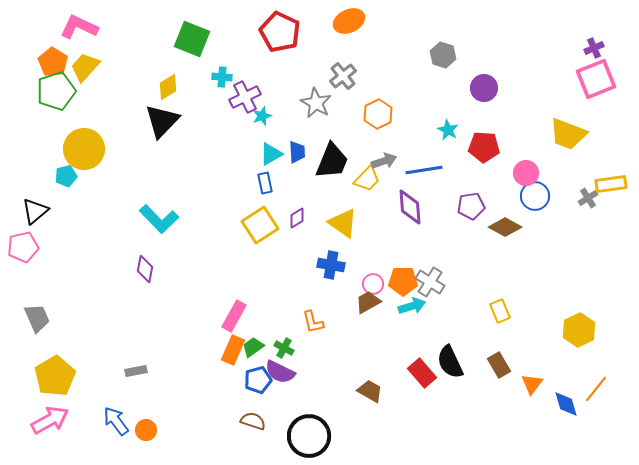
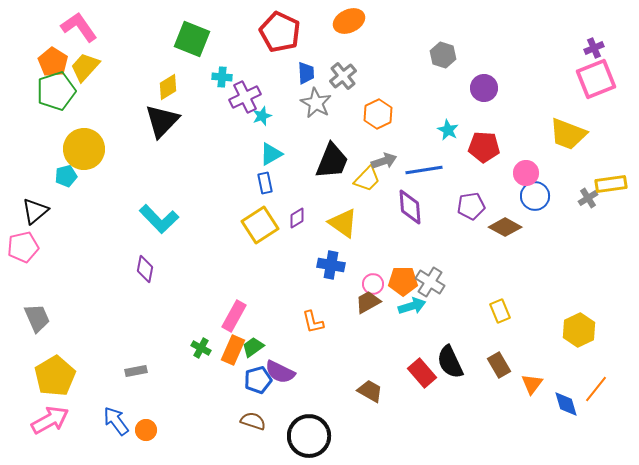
pink L-shape at (79, 27): rotated 30 degrees clockwise
blue trapezoid at (297, 152): moved 9 px right, 79 px up
green cross at (284, 348): moved 83 px left
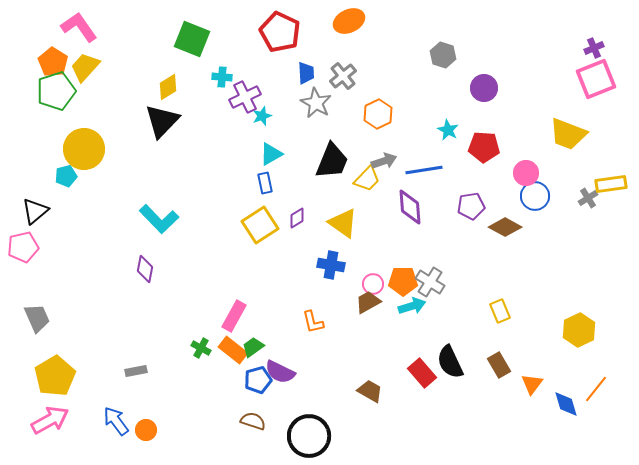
orange rectangle at (233, 350): rotated 76 degrees counterclockwise
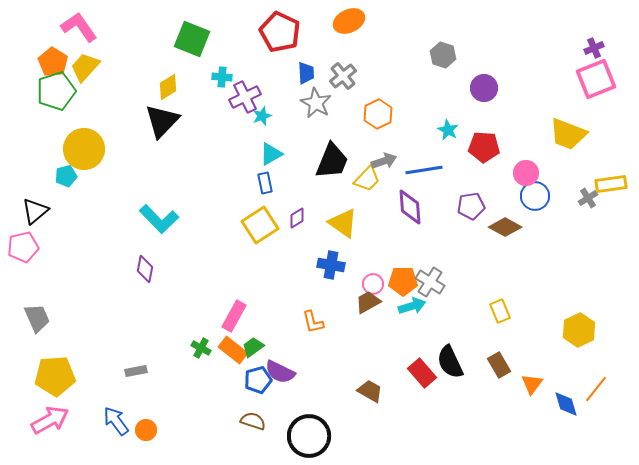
yellow pentagon at (55, 376): rotated 27 degrees clockwise
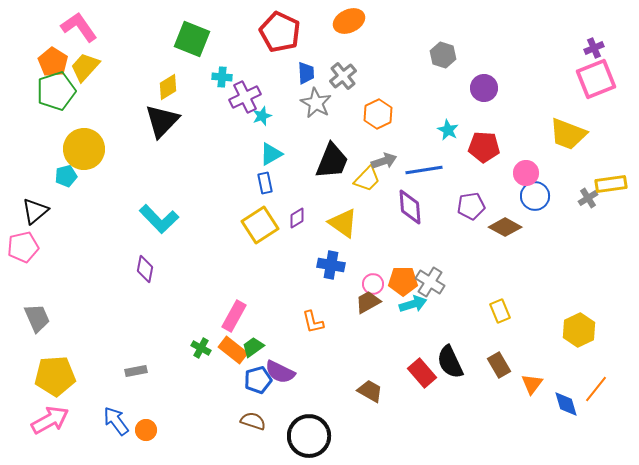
cyan arrow at (412, 306): moved 1 px right, 2 px up
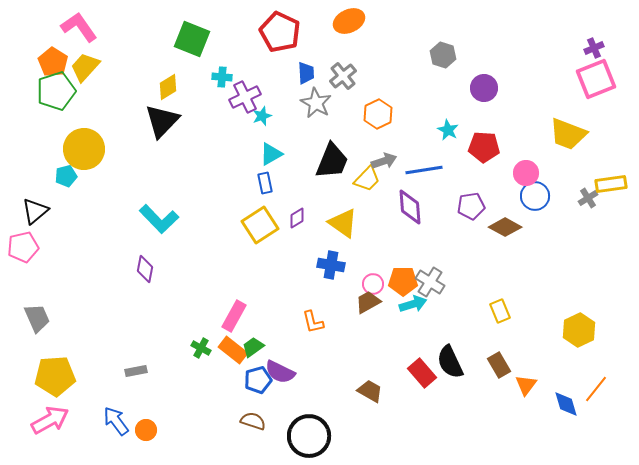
orange triangle at (532, 384): moved 6 px left, 1 px down
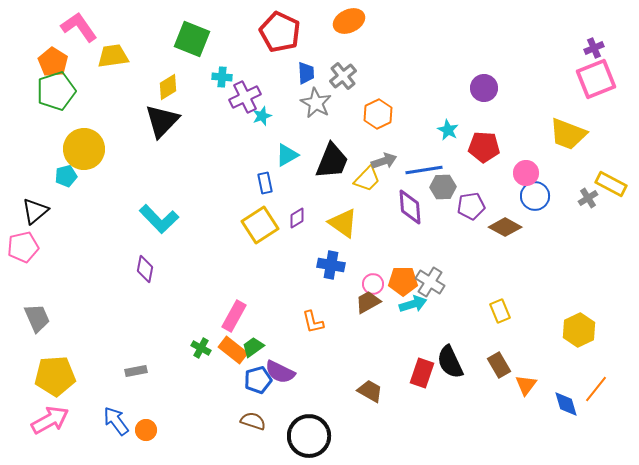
gray hexagon at (443, 55): moved 132 px down; rotated 20 degrees counterclockwise
yellow trapezoid at (85, 67): moved 28 px right, 11 px up; rotated 40 degrees clockwise
cyan triangle at (271, 154): moved 16 px right, 1 px down
yellow rectangle at (611, 184): rotated 36 degrees clockwise
red rectangle at (422, 373): rotated 60 degrees clockwise
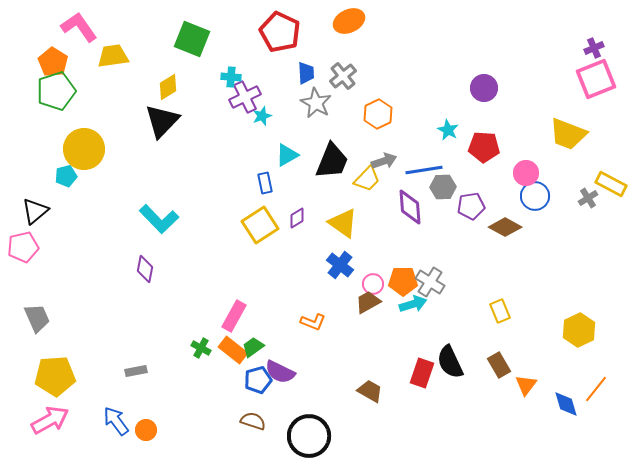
cyan cross at (222, 77): moved 9 px right
blue cross at (331, 265): moved 9 px right; rotated 28 degrees clockwise
orange L-shape at (313, 322): rotated 55 degrees counterclockwise
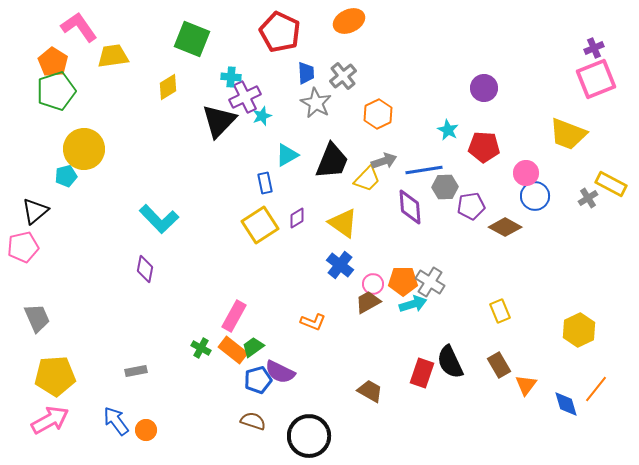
black triangle at (162, 121): moved 57 px right
gray hexagon at (443, 187): moved 2 px right
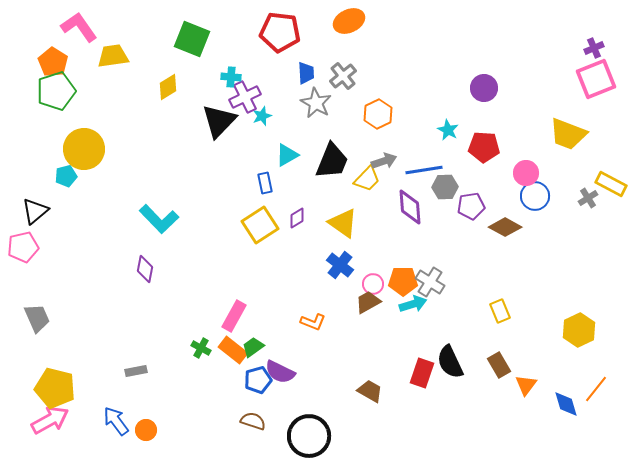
red pentagon at (280, 32): rotated 18 degrees counterclockwise
yellow pentagon at (55, 376): moved 12 px down; rotated 18 degrees clockwise
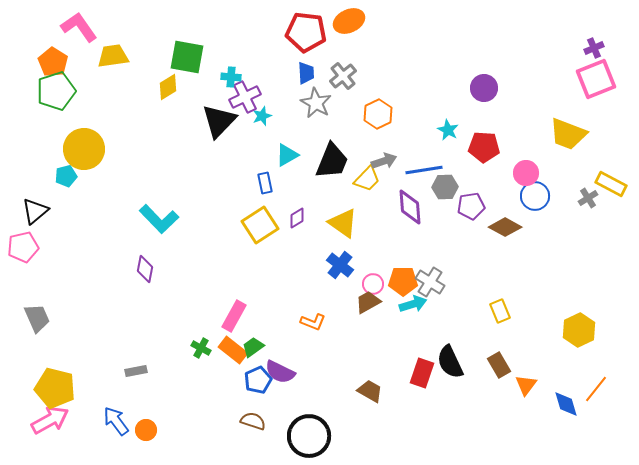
red pentagon at (280, 32): moved 26 px right
green square at (192, 39): moved 5 px left, 18 px down; rotated 12 degrees counterclockwise
blue pentagon at (258, 380): rotated 8 degrees counterclockwise
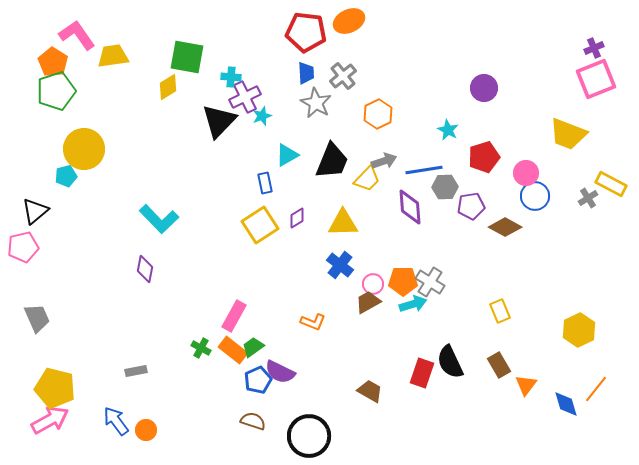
pink L-shape at (79, 27): moved 2 px left, 8 px down
red pentagon at (484, 147): moved 10 px down; rotated 20 degrees counterclockwise
yellow triangle at (343, 223): rotated 36 degrees counterclockwise
